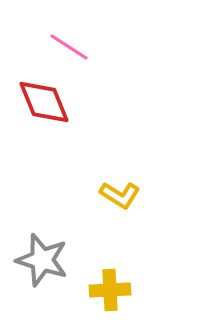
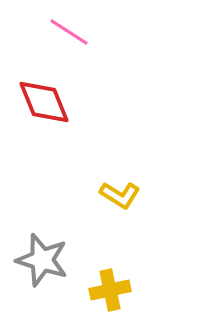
pink line: moved 15 px up
yellow cross: rotated 9 degrees counterclockwise
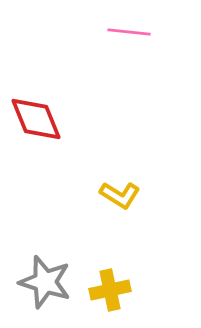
pink line: moved 60 px right; rotated 27 degrees counterclockwise
red diamond: moved 8 px left, 17 px down
gray star: moved 3 px right, 22 px down
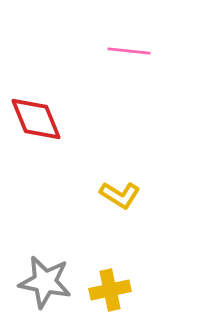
pink line: moved 19 px down
gray star: rotated 6 degrees counterclockwise
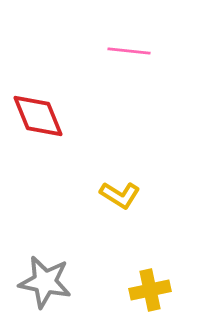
red diamond: moved 2 px right, 3 px up
yellow cross: moved 40 px right
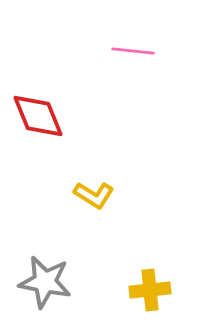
pink line: moved 4 px right
yellow L-shape: moved 26 px left
yellow cross: rotated 6 degrees clockwise
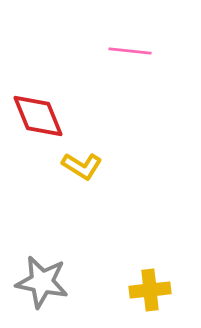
pink line: moved 3 px left
yellow L-shape: moved 12 px left, 29 px up
gray star: moved 3 px left
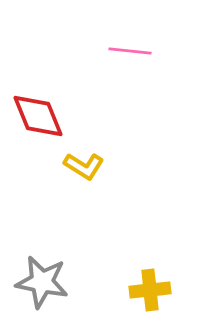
yellow L-shape: moved 2 px right
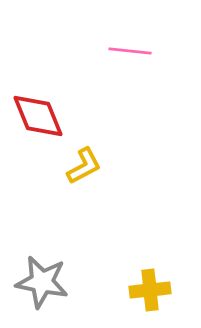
yellow L-shape: rotated 60 degrees counterclockwise
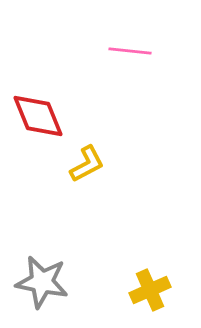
yellow L-shape: moved 3 px right, 2 px up
yellow cross: rotated 18 degrees counterclockwise
